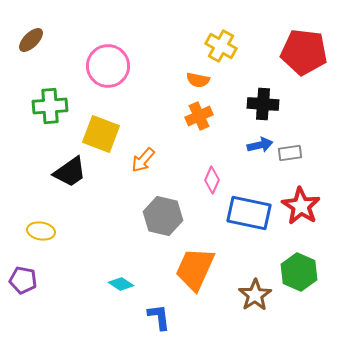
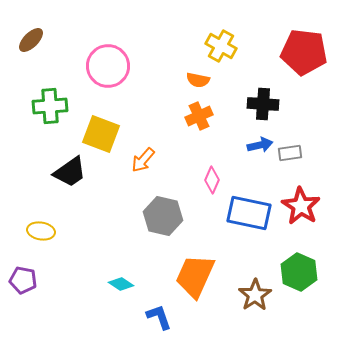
orange trapezoid: moved 7 px down
blue L-shape: rotated 12 degrees counterclockwise
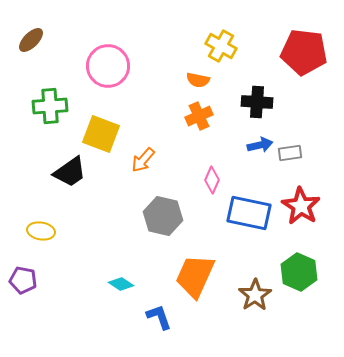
black cross: moved 6 px left, 2 px up
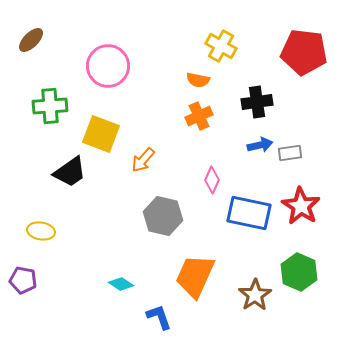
black cross: rotated 12 degrees counterclockwise
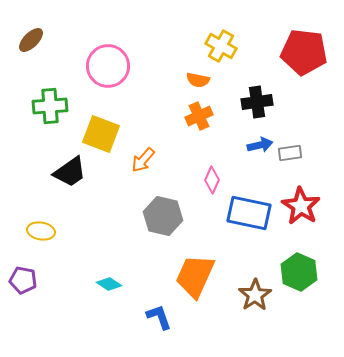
cyan diamond: moved 12 px left
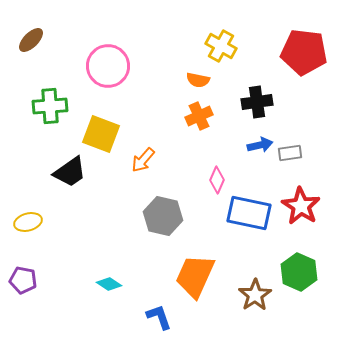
pink diamond: moved 5 px right
yellow ellipse: moved 13 px left, 9 px up; rotated 24 degrees counterclockwise
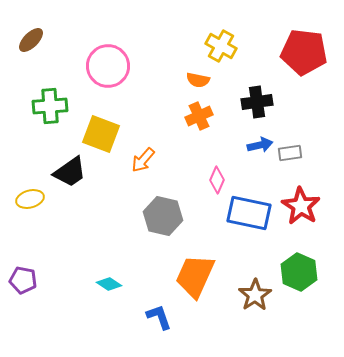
yellow ellipse: moved 2 px right, 23 px up
